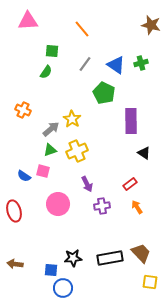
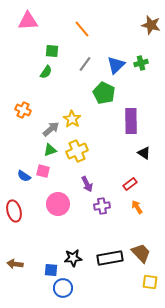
blue triangle: rotated 42 degrees clockwise
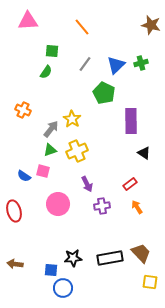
orange line: moved 2 px up
gray arrow: rotated 12 degrees counterclockwise
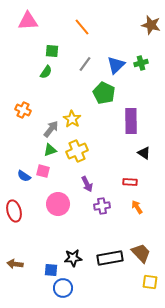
red rectangle: moved 2 px up; rotated 40 degrees clockwise
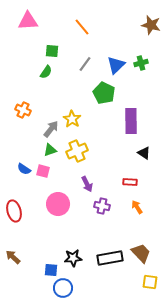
blue semicircle: moved 7 px up
purple cross: rotated 21 degrees clockwise
brown arrow: moved 2 px left, 7 px up; rotated 35 degrees clockwise
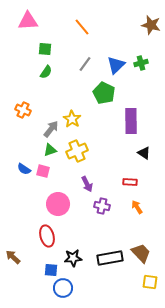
green square: moved 7 px left, 2 px up
red ellipse: moved 33 px right, 25 px down
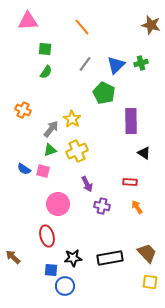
brown trapezoid: moved 6 px right
blue circle: moved 2 px right, 2 px up
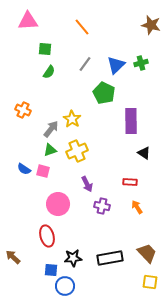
green semicircle: moved 3 px right
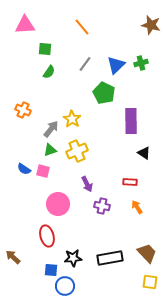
pink triangle: moved 3 px left, 4 px down
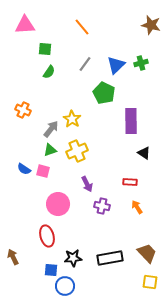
brown arrow: rotated 21 degrees clockwise
